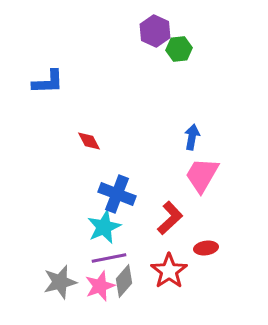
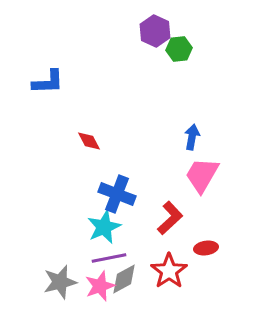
gray diamond: moved 2 px up; rotated 20 degrees clockwise
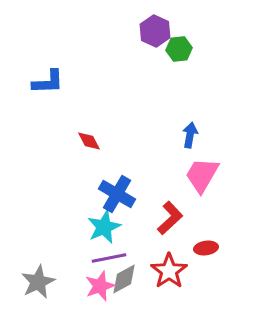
blue arrow: moved 2 px left, 2 px up
blue cross: rotated 9 degrees clockwise
gray star: moved 22 px left; rotated 12 degrees counterclockwise
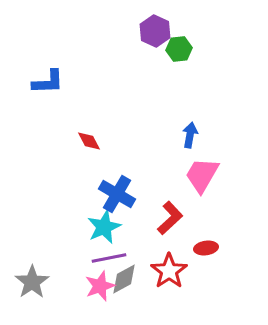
gray star: moved 6 px left; rotated 8 degrees counterclockwise
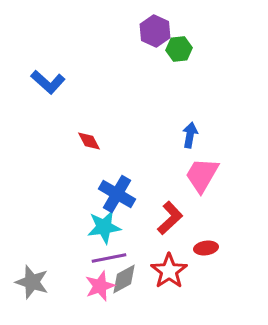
blue L-shape: rotated 44 degrees clockwise
cyan star: rotated 16 degrees clockwise
gray star: rotated 20 degrees counterclockwise
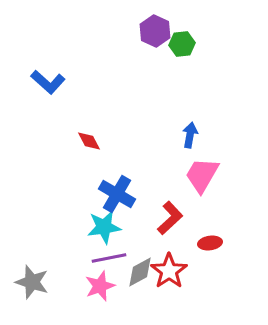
green hexagon: moved 3 px right, 5 px up
red ellipse: moved 4 px right, 5 px up
gray diamond: moved 16 px right, 7 px up
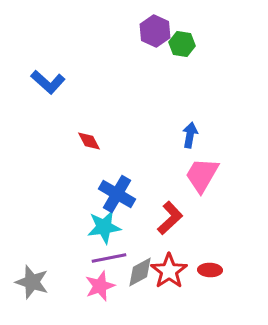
green hexagon: rotated 15 degrees clockwise
red ellipse: moved 27 px down; rotated 10 degrees clockwise
